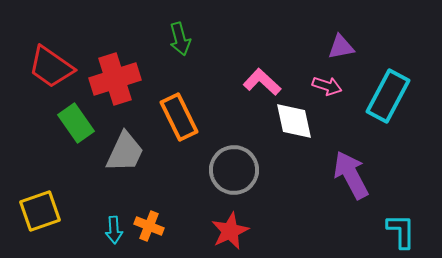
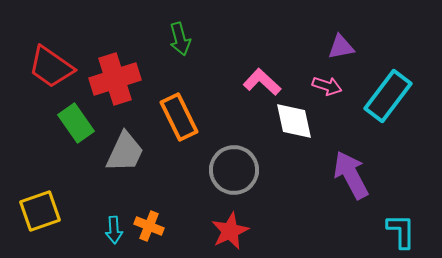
cyan rectangle: rotated 9 degrees clockwise
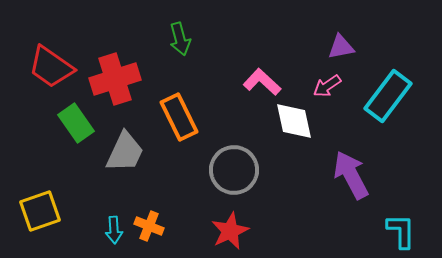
pink arrow: rotated 128 degrees clockwise
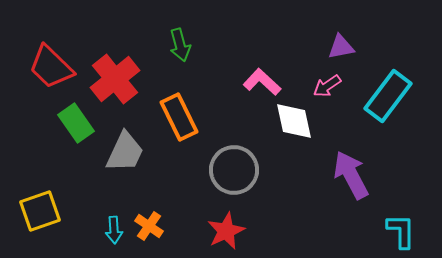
green arrow: moved 6 px down
red trapezoid: rotated 9 degrees clockwise
red cross: rotated 21 degrees counterclockwise
orange cross: rotated 12 degrees clockwise
red star: moved 4 px left
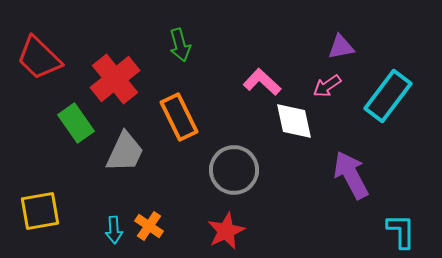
red trapezoid: moved 12 px left, 9 px up
yellow square: rotated 9 degrees clockwise
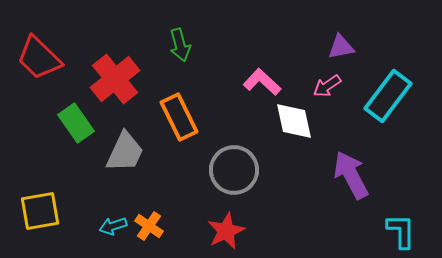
cyan arrow: moved 1 px left, 4 px up; rotated 76 degrees clockwise
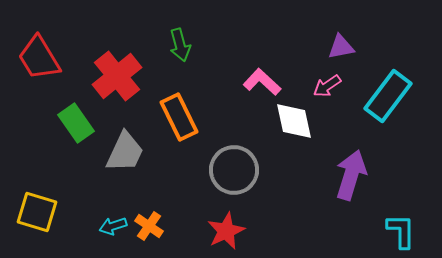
red trapezoid: rotated 15 degrees clockwise
red cross: moved 2 px right, 3 px up
purple arrow: rotated 45 degrees clockwise
yellow square: moved 3 px left, 1 px down; rotated 27 degrees clockwise
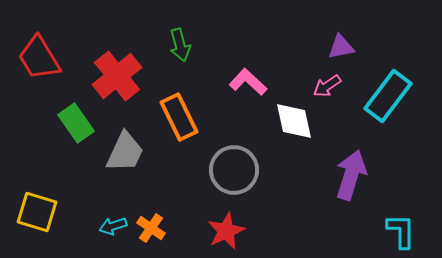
pink L-shape: moved 14 px left
orange cross: moved 2 px right, 2 px down
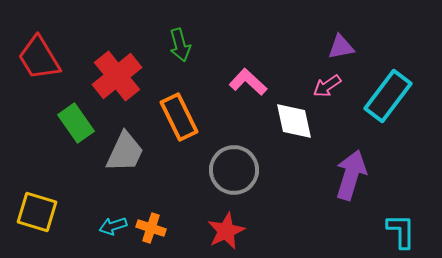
orange cross: rotated 16 degrees counterclockwise
